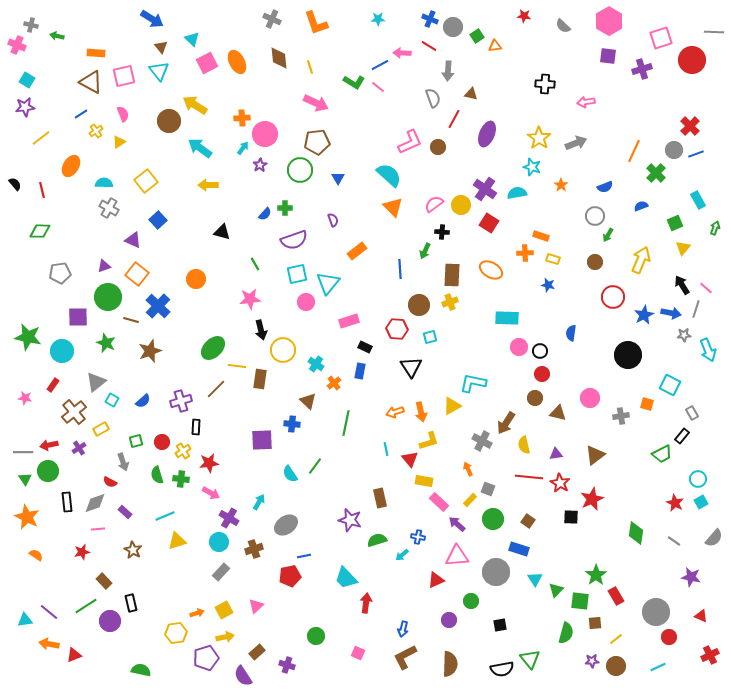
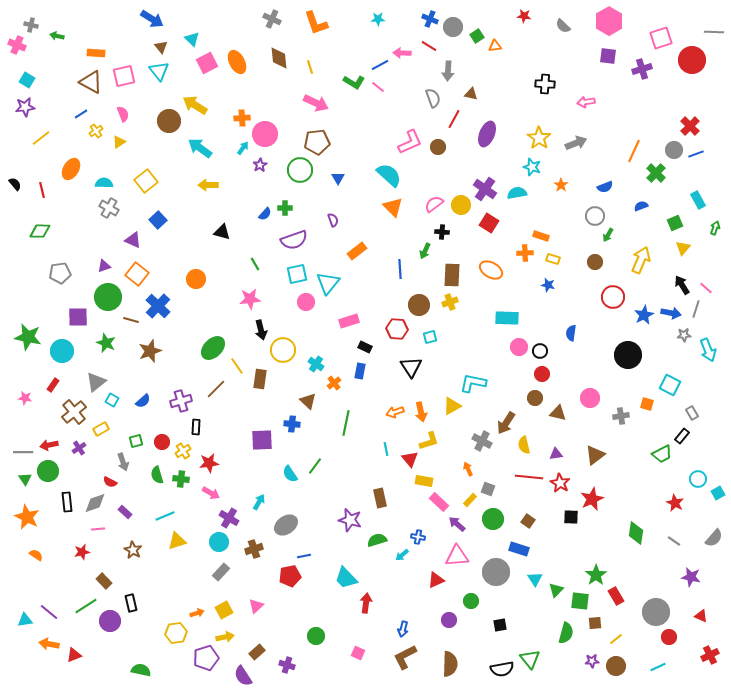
orange ellipse at (71, 166): moved 3 px down
yellow line at (237, 366): rotated 48 degrees clockwise
cyan square at (701, 502): moved 17 px right, 9 px up
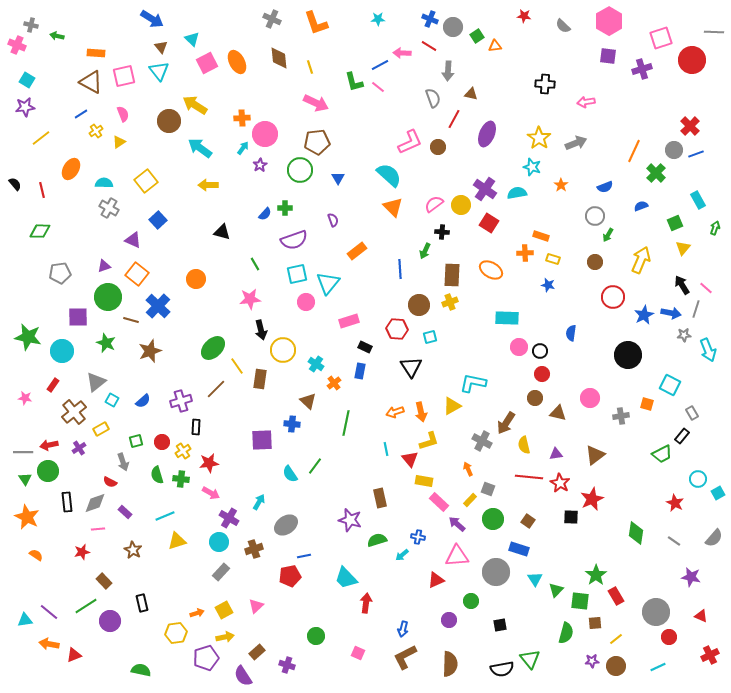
green L-shape at (354, 82): rotated 45 degrees clockwise
black rectangle at (131, 603): moved 11 px right
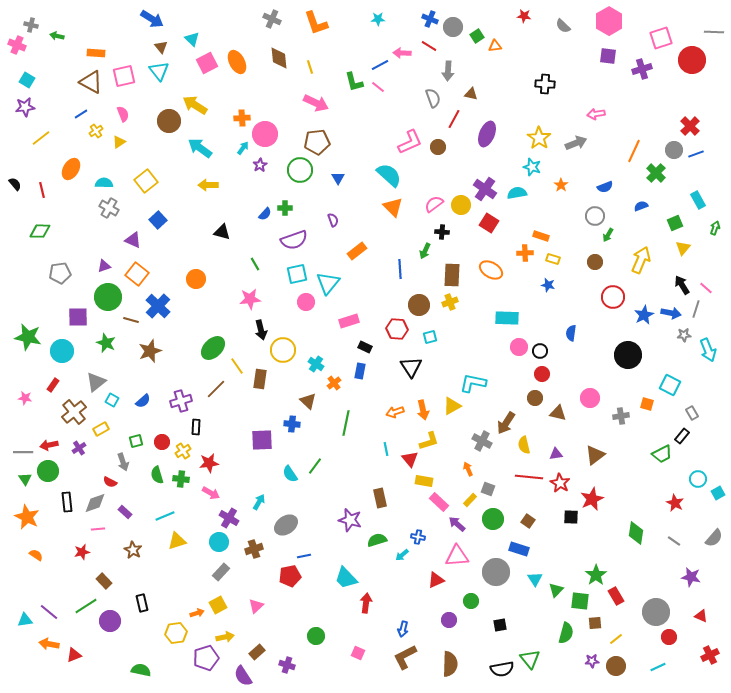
pink arrow at (586, 102): moved 10 px right, 12 px down
orange arrow at (421, 412): moved 2 px right, 2 px up
yellow square at (224, 610): moved 6 px left, 5 px up
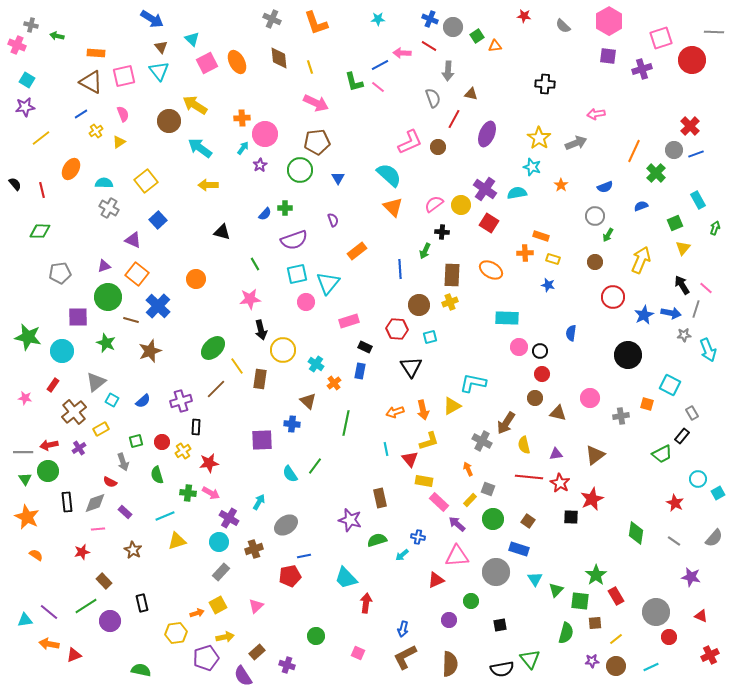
green cross at (181, 479): moved 7 px right, 14 px down
cyan line at (658, 667): moved 7 px left
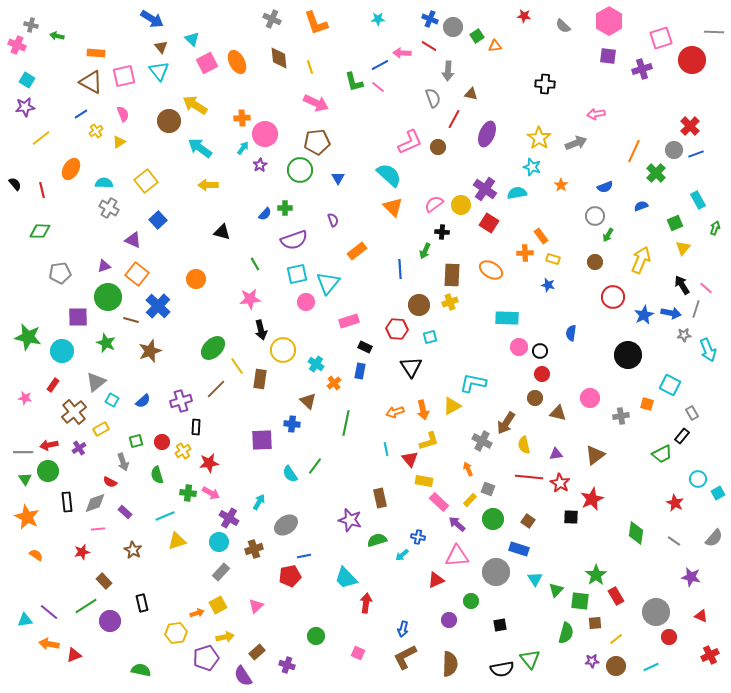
orange rectangle at (541, 236): rotated 35 degrees clockwise
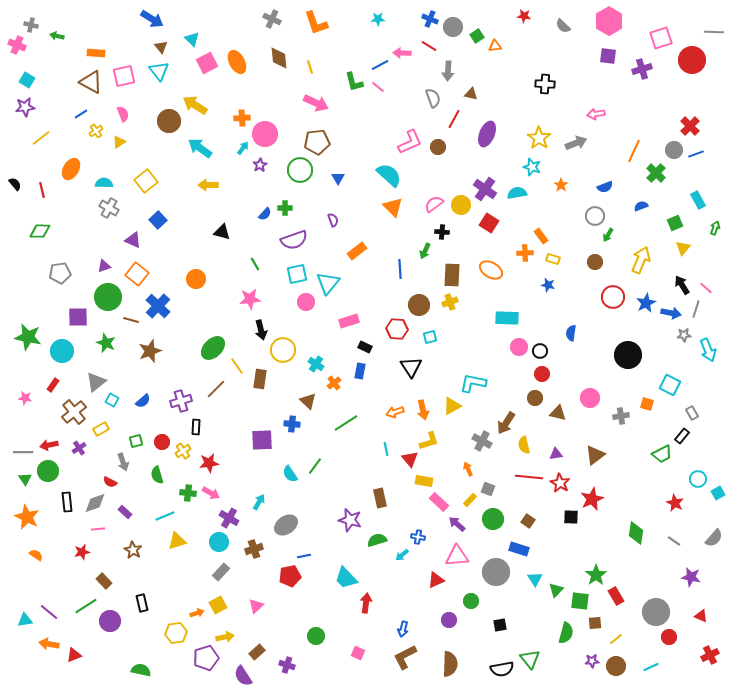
blue star at (644, 315): moved 2 px right, 12 px up
green line at (346, 423): rotated 45 degrees clockwise
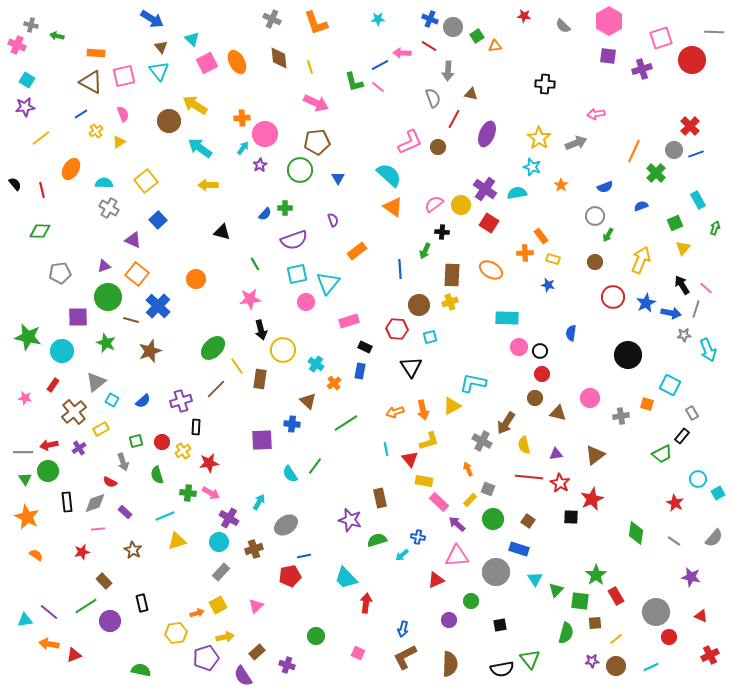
orange triangle at (393, 207): rotated 10 degrees counterclockwise
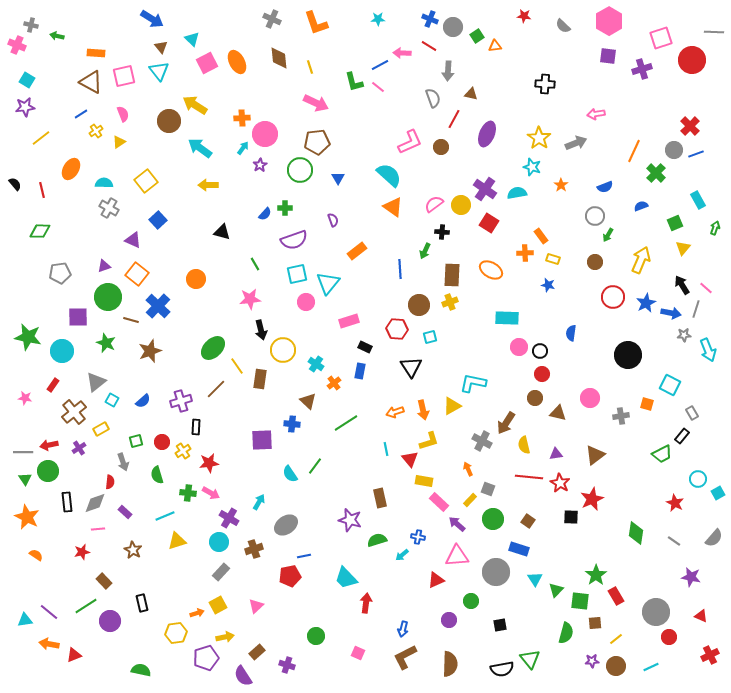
brown circle at (438, 147): moved 3 px right
red semicircle at (110, 482): rotated 112 degrees counterclockwise
